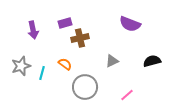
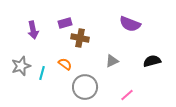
brown cross: rotated 24 degrees clockwise
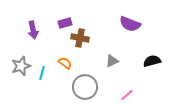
orange semicircle: moved 1 px up
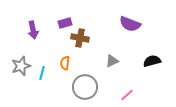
orange semicircle: rotated 120 degrees counterclockwise
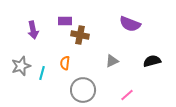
purple rectangle: moved 2 px up; rotated 16 degrees clockwise
brown cross: moved 3 px up
gray circle: moved 2 px left, 3 px down
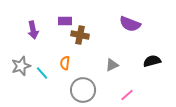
gray triangle: moved 4 px down
cyan line: rotated 56 degrees counterclockwise
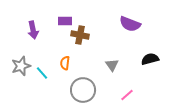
black semicircle: moved 2 px left, 2 px up
gray triangle: rotated 40 degrees counterclockwise
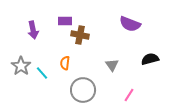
gray star: rotated 18 degrees counterclockwise
pink line: moved 2 px right; rotated 16 degrees counterclockwise
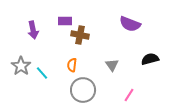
orange semicircle: moved 7 px right, 2 px down
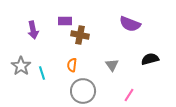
cyan line: rotated 24 degrees clockwise
gray circle: moved 1 px down
